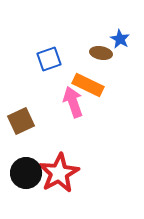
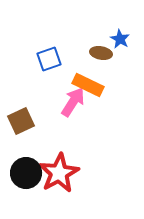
pink arrow: rotated 52 degrees clockwise
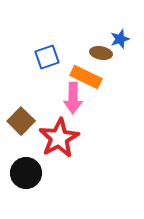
blue star: rotated 24 degrees clockwise
blue square: moved 2 px left, 2 px up
orange rectangle: moved 2 px left, 8 px up
pink arrow: moved 4 px up; rotated 148 degrees clockwise
brown square: rotated 20 degrees counterclockwise
red star: moved 35 px up
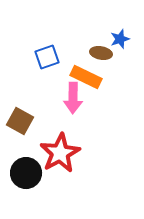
brown square: moved 1 px left; rotated 16 degrees counterclockwise
red star: moved 1 px right, 15 px down
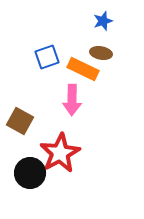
blue star: moved 17 px left, 18 px up
orange rectangle: moved 3 px left, 8 px up
pink arrow: moved 1 px left, 2 px down
black circle: moved 4 px right
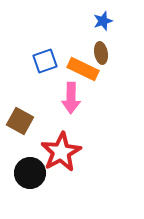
brown ellipse: rotated 70 degrees clockwise
blue square: moved 2 px left, 4 px down
pink arrow: moved 1 px left, 2 px up
red star: moved 1 px right, 1 px up
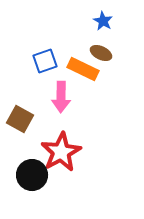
blue star: rotated 24 degrees counterclockwise
brown ellipse: rotated 55 degrees counterclockwise
pink arrow: moved 10 px left, 1 px up
brown square: moved 2 px up
black circle: moved 2 px right, 2 px down
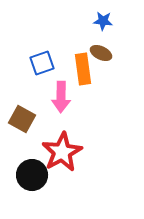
blue star: rotated 24 degrees counterclockwise
blue square: moved 3 px left, 2 px down
orange rectangle: rotated 56 degrees clockwise
brown square: moved 2 px right
red star: moved 1 px right
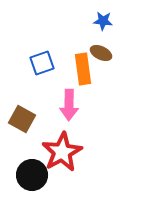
pink arrow: moved 8 px right, 8 px down
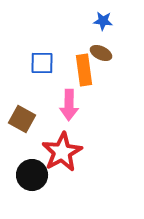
blue square: rotated 20 degrees clockwise
orange rectangle: moved 1 px right, 1 px down
